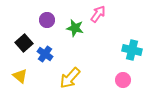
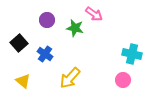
pink arrow: moved 4 px left; rotated 90 degrees clockwise
black square: moved 5 px left
cyan cross: moved 4 px down
yellow triangle: moved 3 px right, 5 px down
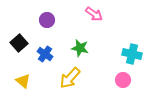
green star: moved 5 px right, 20 px down
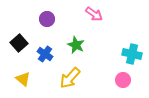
purple circle: moved 1 px up
green star: moved 4 px left, 3 px up; rotated 12 degrees clockwise
yellow triangle: moved 2 px up
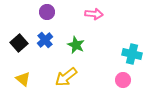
pink arrow: rotated 30 degrees counterclockwise
purple circle: moved 7 px up
blue cross: moved 14 px up; rotated 14 degrees clockwise
yellow arrow: moved 4 px left, 1 px up; rotated 10 degrees clockwise
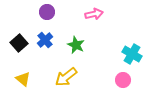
pink arrow: rotated 18 degrees counterclockwise
cyan cross: rotated 18 degrees clockwise
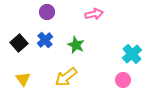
cyan cross: rotated 18 degrees clockwise
yellow triangle: rotated 14 degrees clockwise
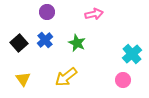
green star: moved 1 px right, 2 px up
